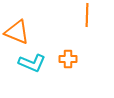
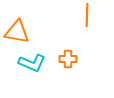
orange triangle: rotated 12 degrees counterclockwise
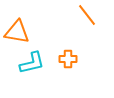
orange line: rotated 40 degrees counterclockwise
cyan L-shape: rotated 36 degrees counterclockwise
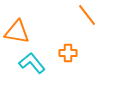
orange cross: moved 6 px up
cyan L-shape: rotated 116 degrees counterclockwise
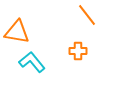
orange cross: moved 10 px right, 2 px up
cyan L-shape: moved 1 px up
